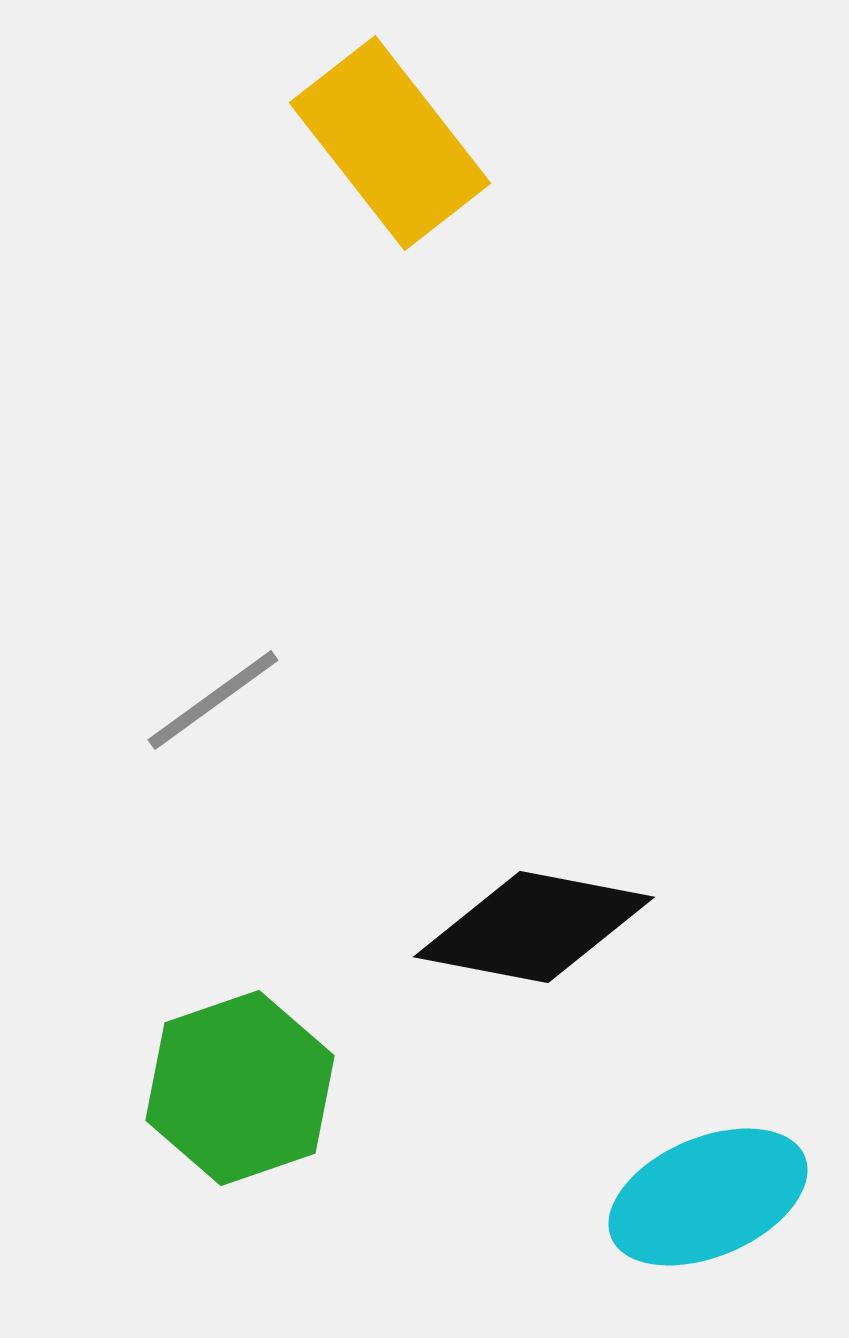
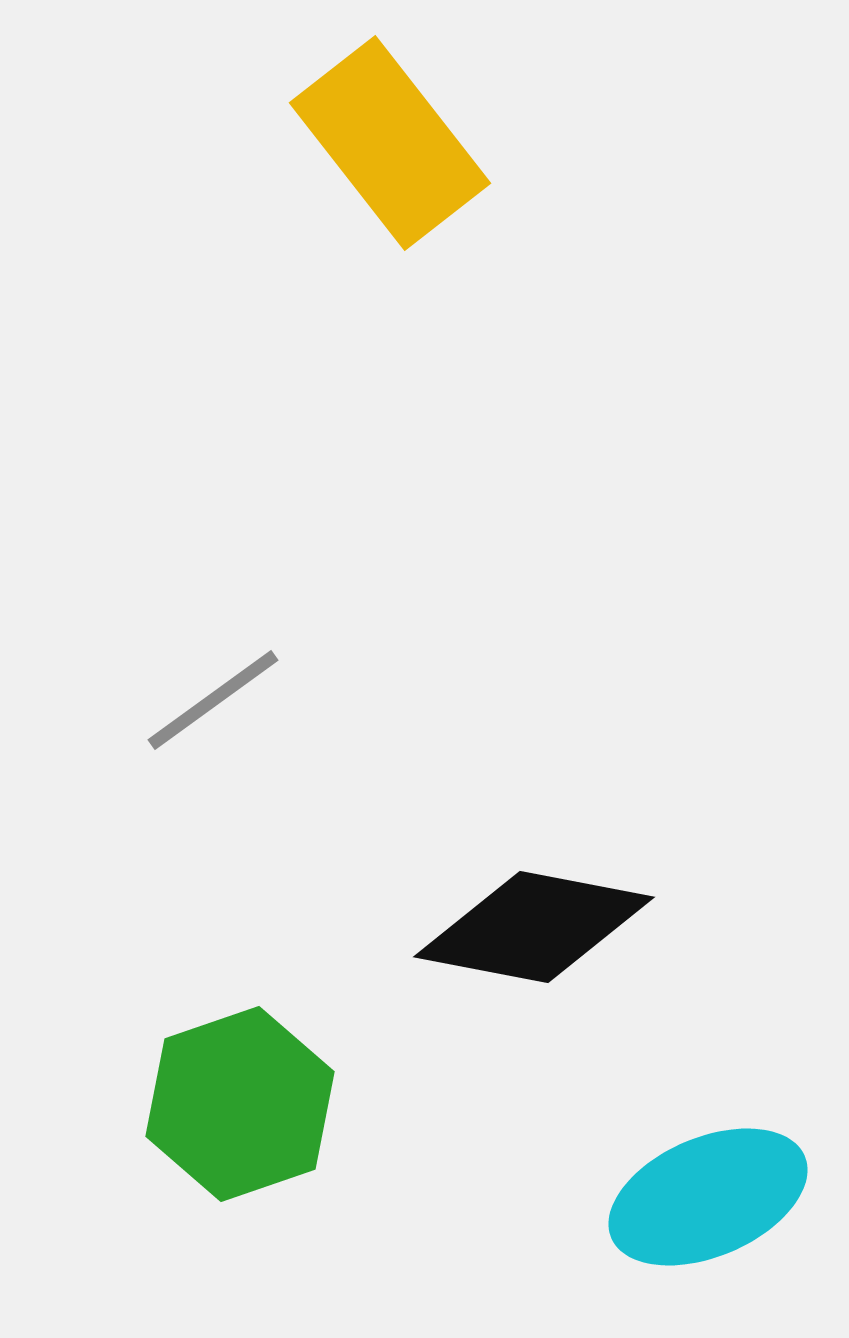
green hexagon: moved 16 px down
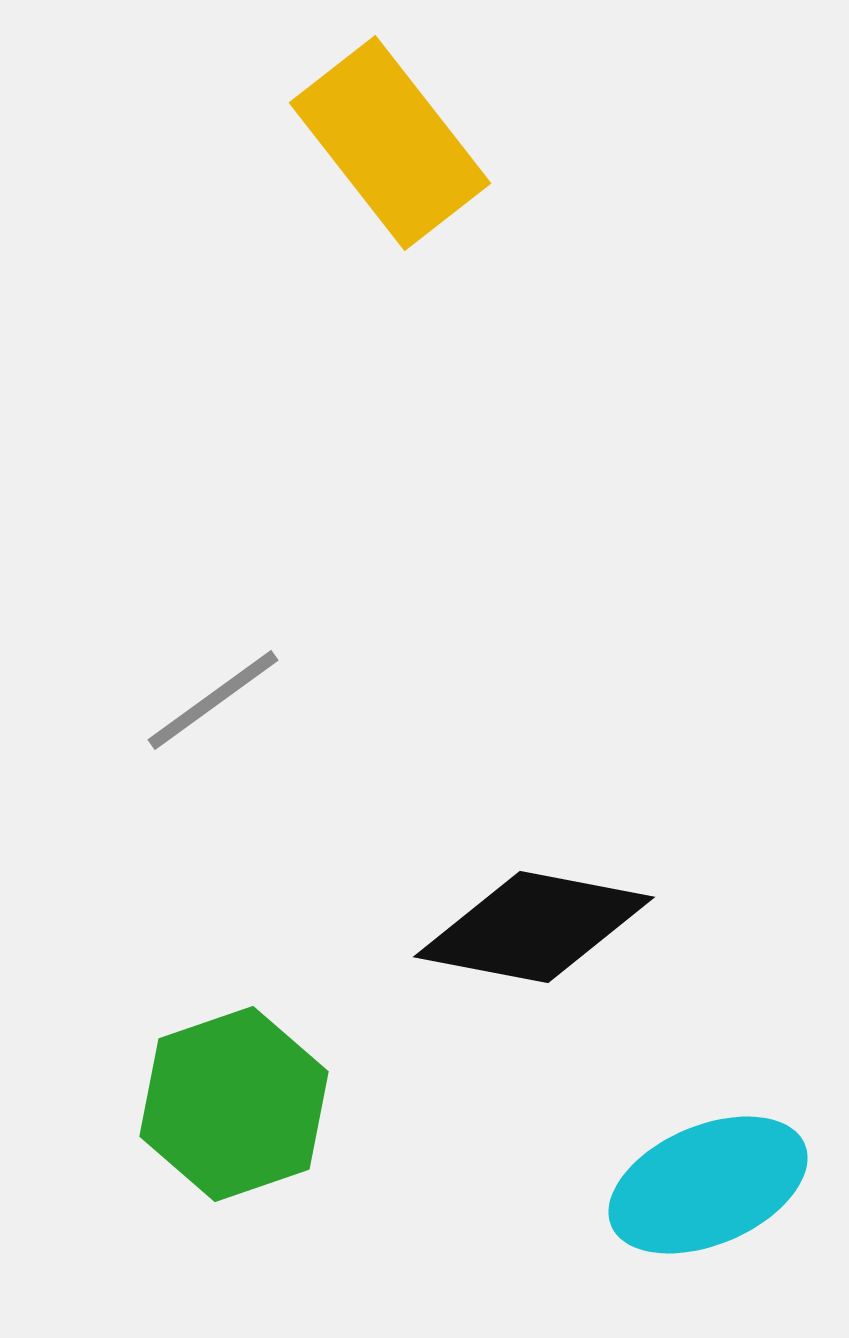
green hexagon: moved 6 px left
cyan ellipse: moved 12 px up
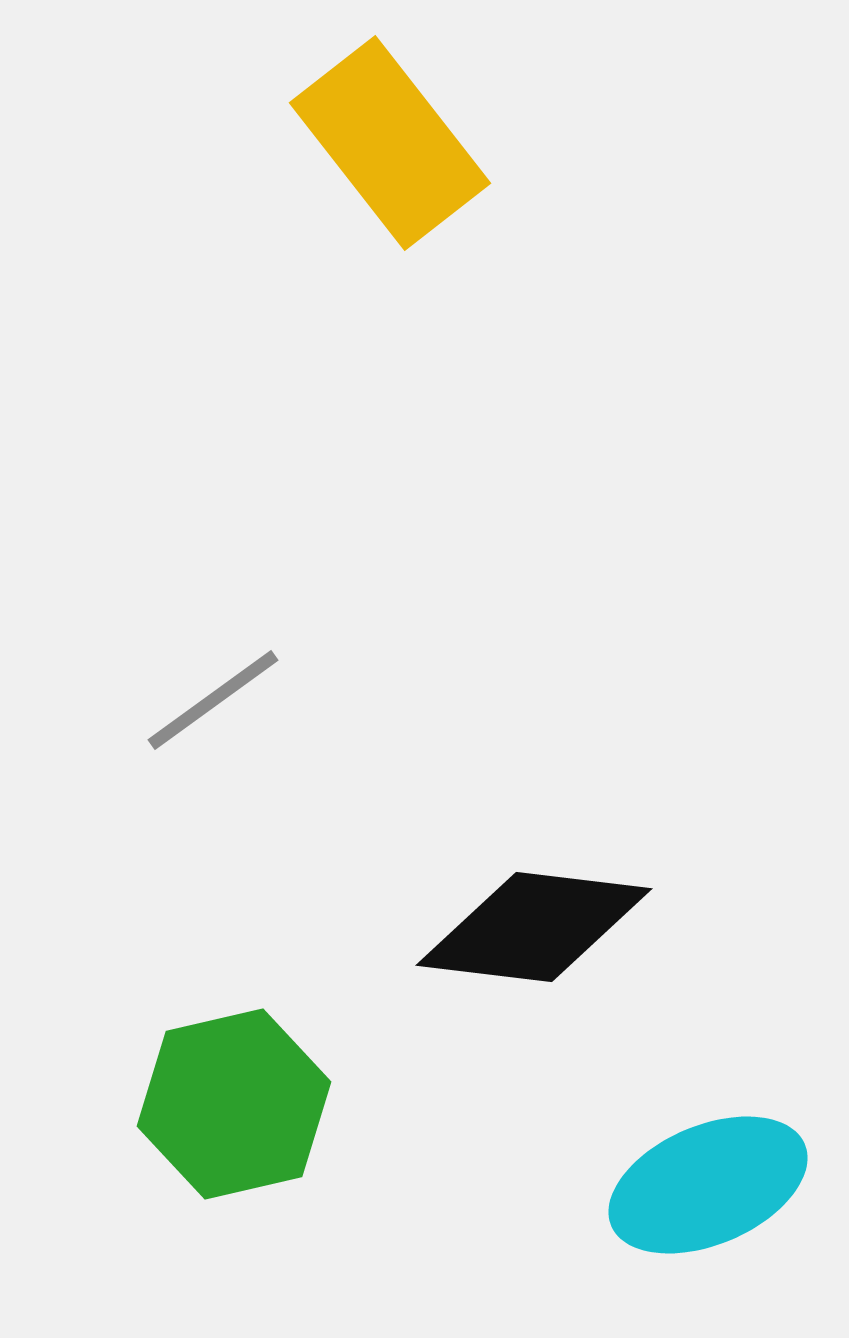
black diamond: rotated 4 degrees counterclockwise
green hexagon: rotated 6 degrees clockwise
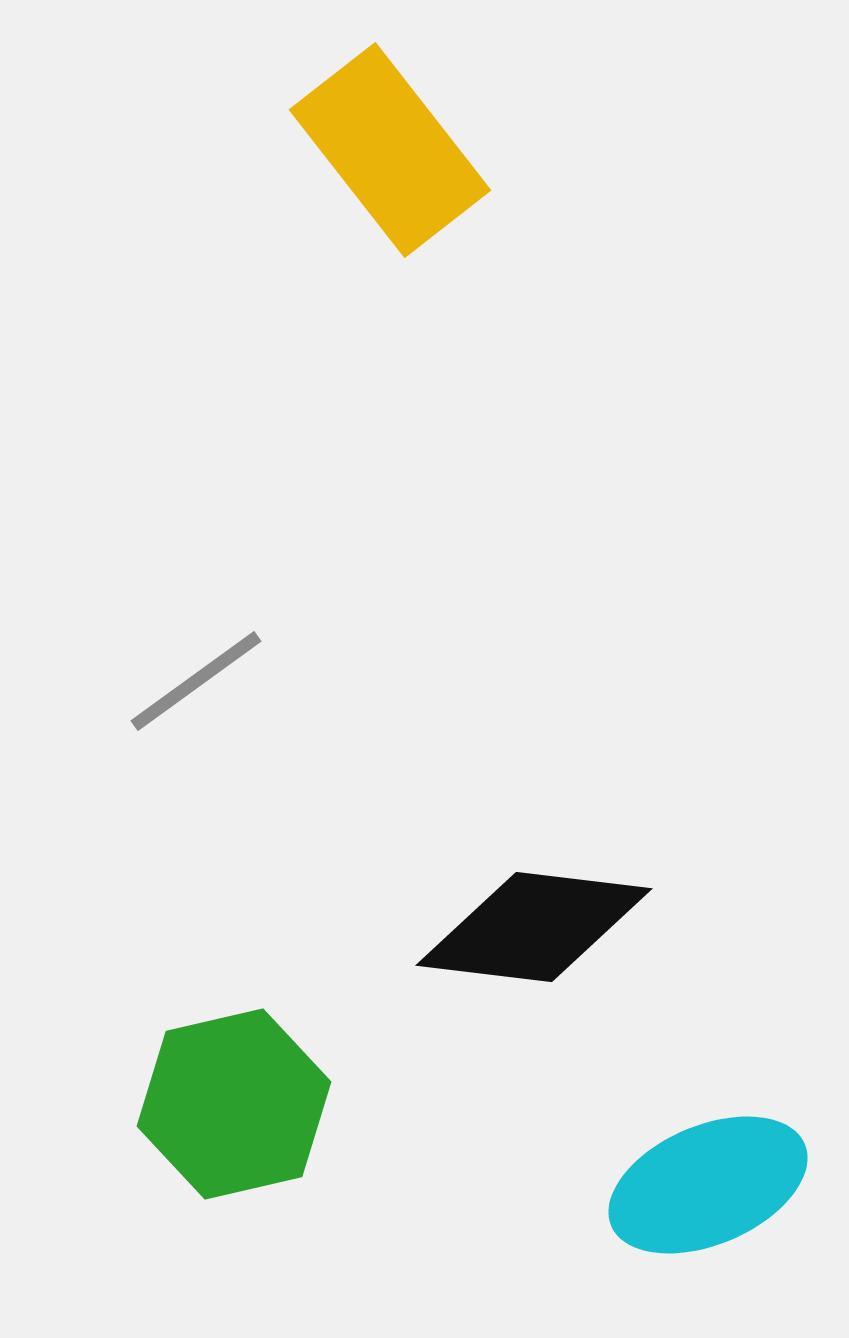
yellow rectangle: moved 7 px down
gray line: moved 17 px left, 19 px up
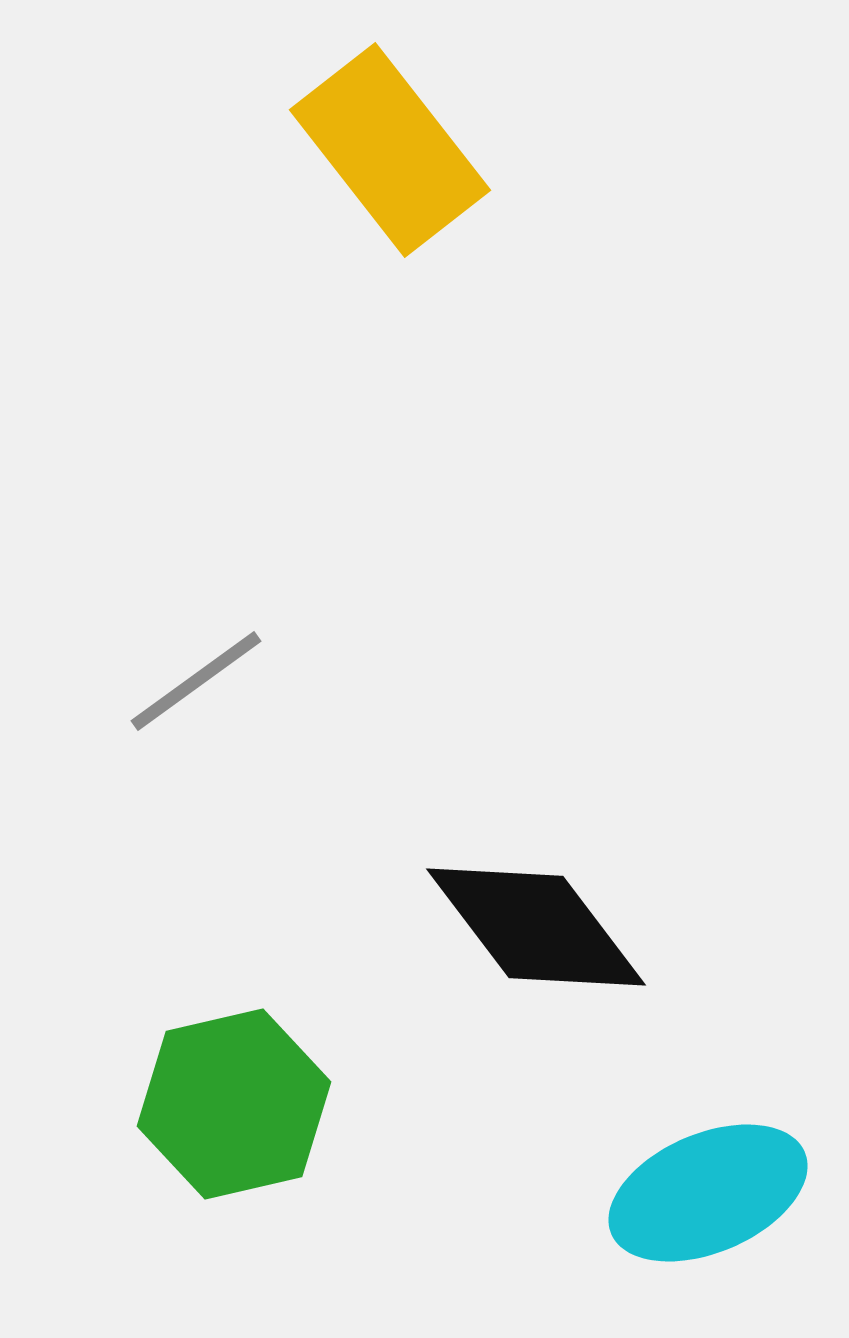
black diamond: moved 2 px right; rotated 46 degrees clockwise
cyan ellipse: moved 8 px down
